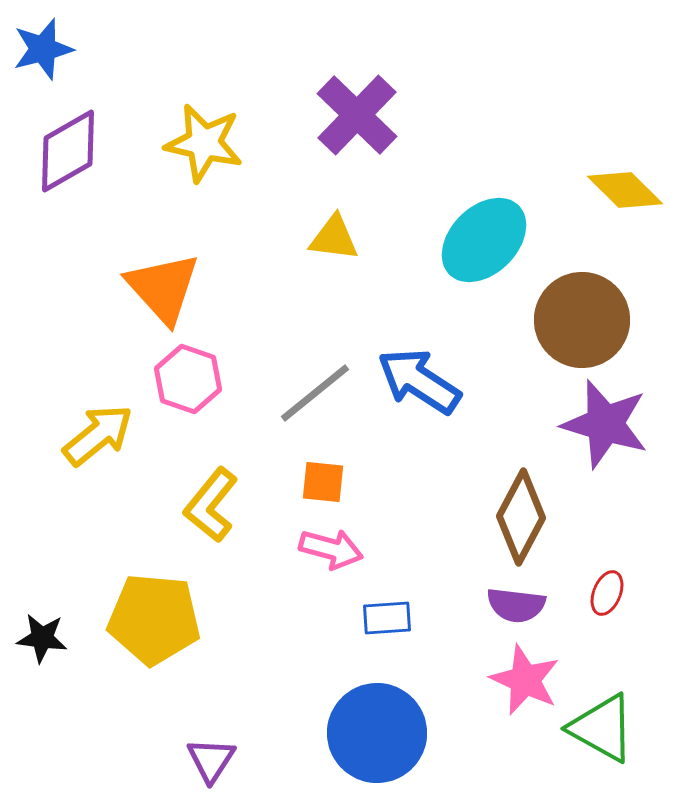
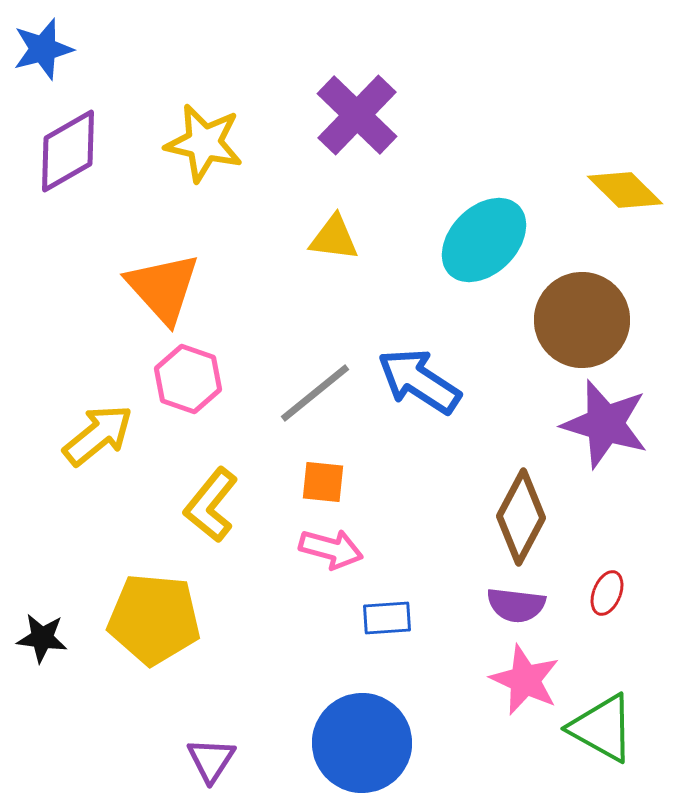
blue circle: moved 15 px left, 10 px down
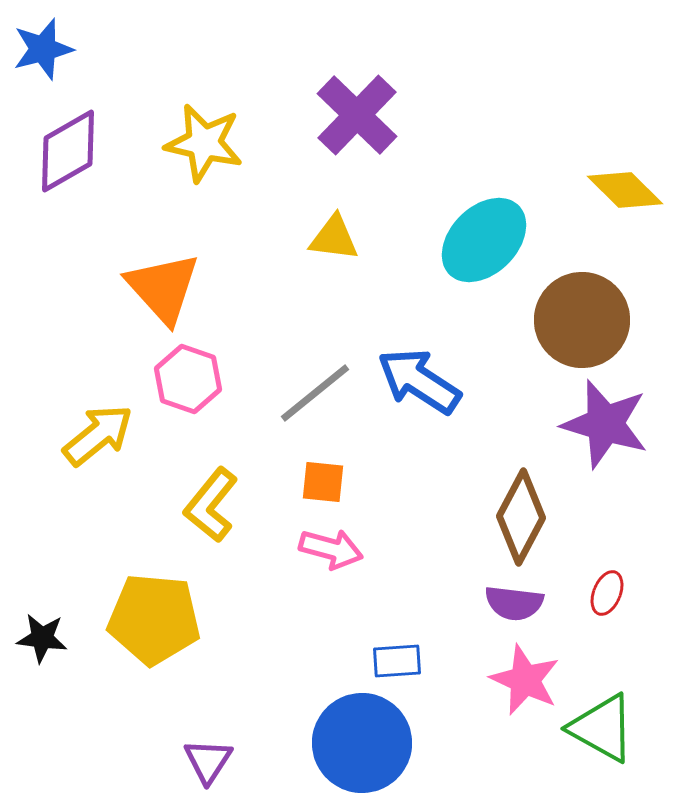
purple semicircle: moved 2 px left, 2 px up
blue rectangle: moved 10 px right, 43 px down
purple triangle: moved 3 px left, 1 px down
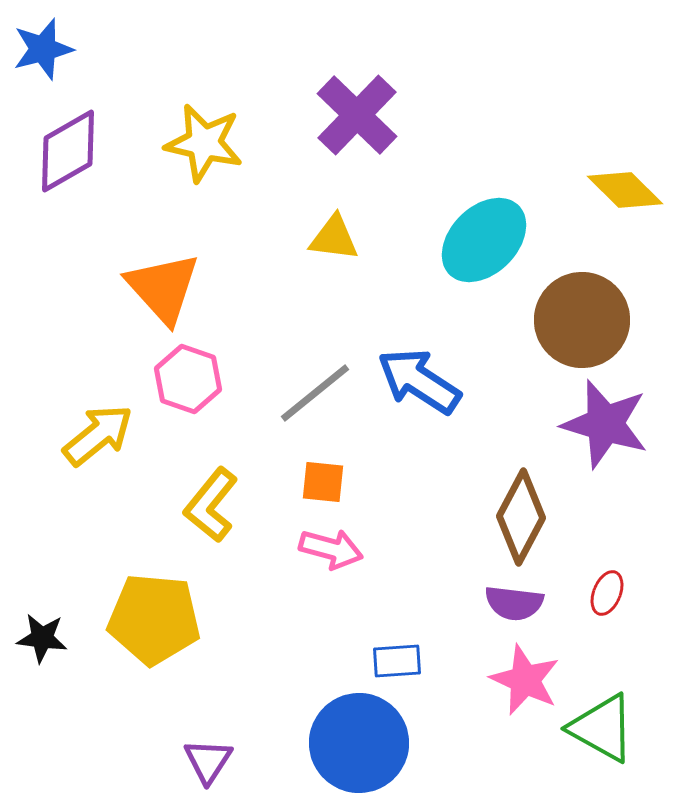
blue circle: moved 3 px left
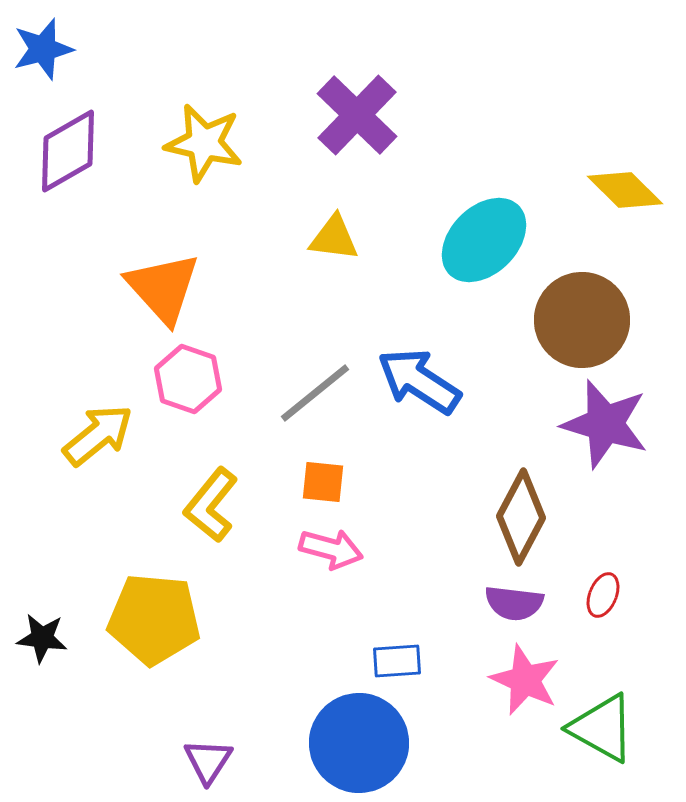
red ellipse: moved 4 px left, 2 px down
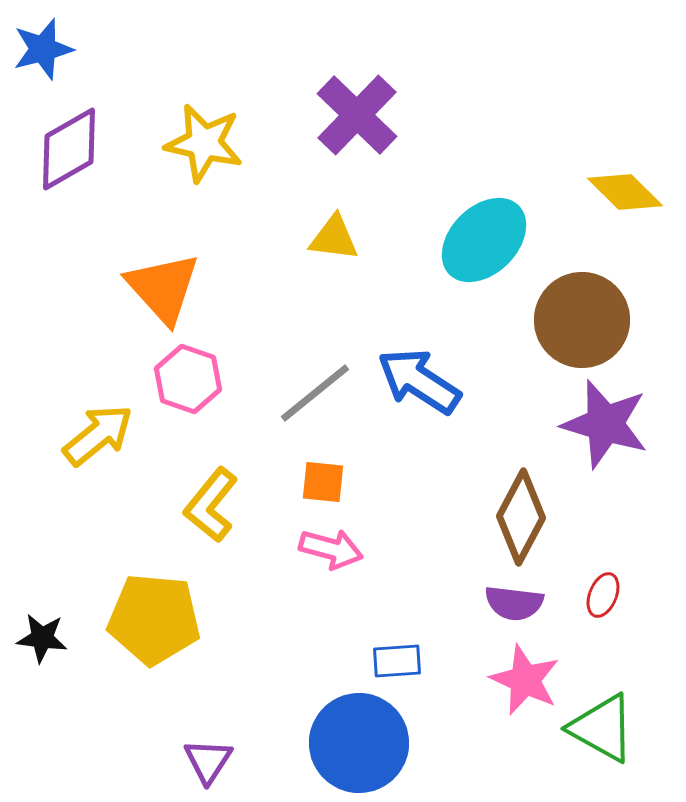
purple diamond: moved 1 px right, 2 px up
yellow diamond: moved 2 px down
